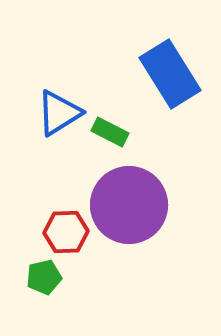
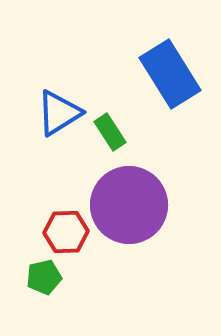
green rectangle: rotated 30 degrees clockwise
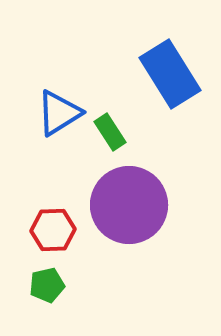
red hexagon: moved 13 px left, 2 px up
green pentagon: moved 3 px right, 8 px down
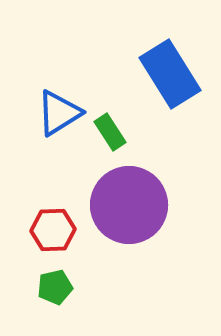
green pentagon: moved 8 px right, 2 px down
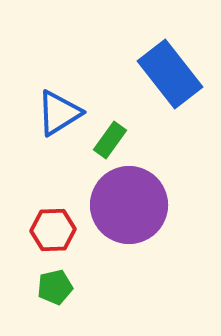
blue rectangle: rotated 6 degrees counterclockwise
green rectangle: moved 8 px down; rotated 69 degrees clockwise
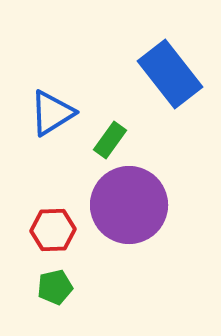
blue triangle: moved 7 px left
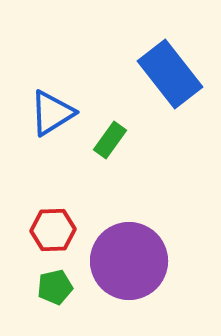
purple circle: moved 56 px down
